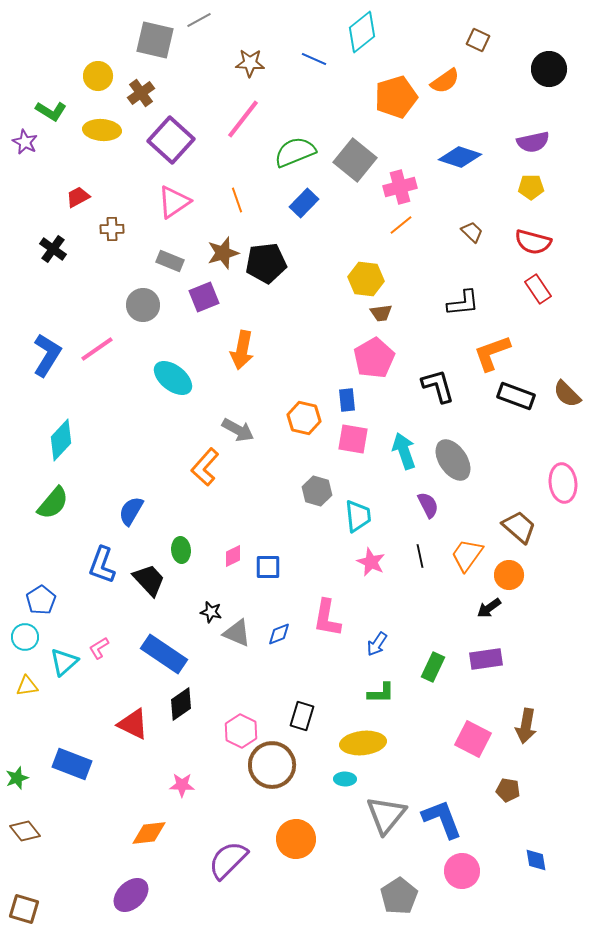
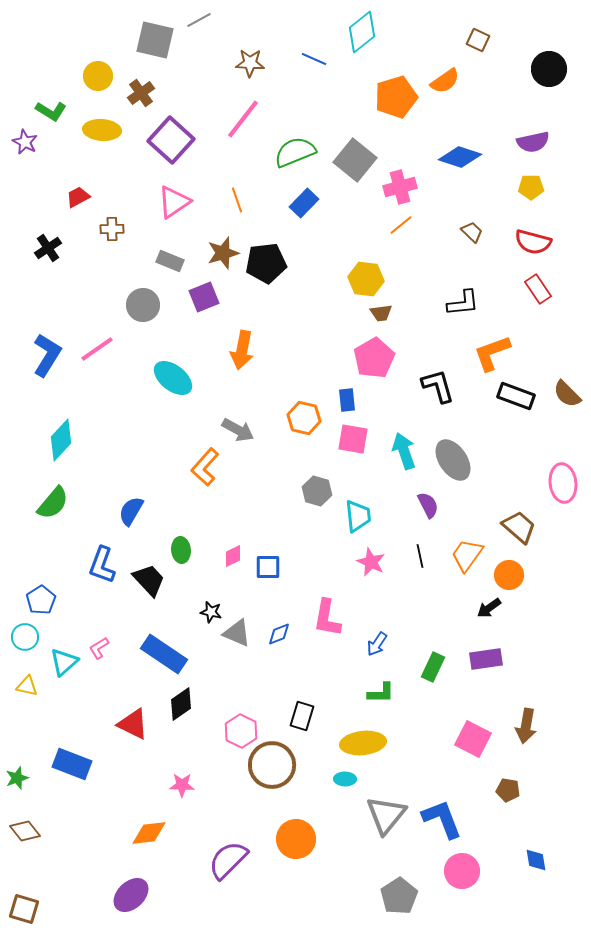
black cross at (53, 249): moved 5 px left, 1 px up; rotated 20 degrees clockwise
yellow triangle at (27, 686): rotated 20 degrees clockwise
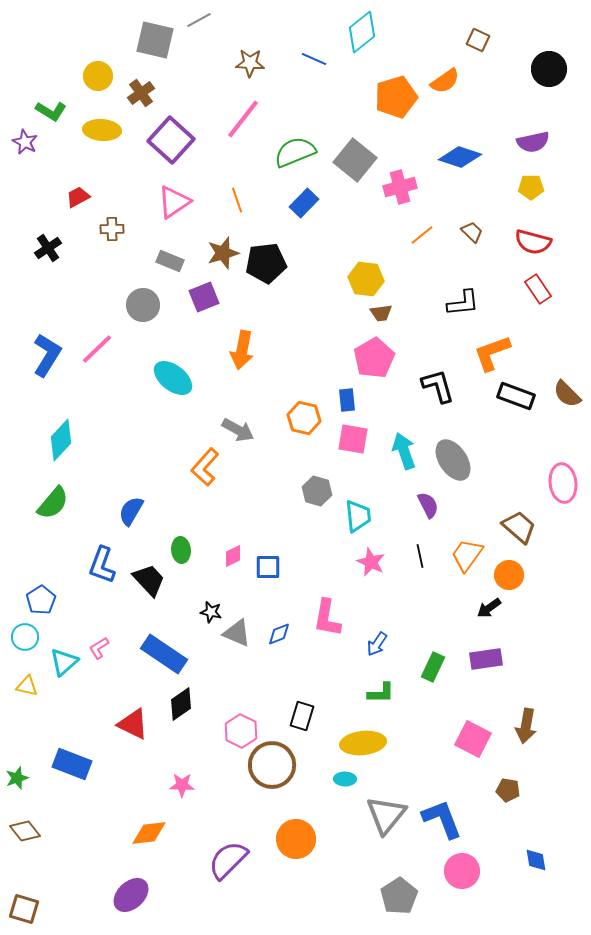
orange line at (401, 225): moved 21 px right, 10 px down
pink line at (97, 349): rotated 9 degrees counterclockwise
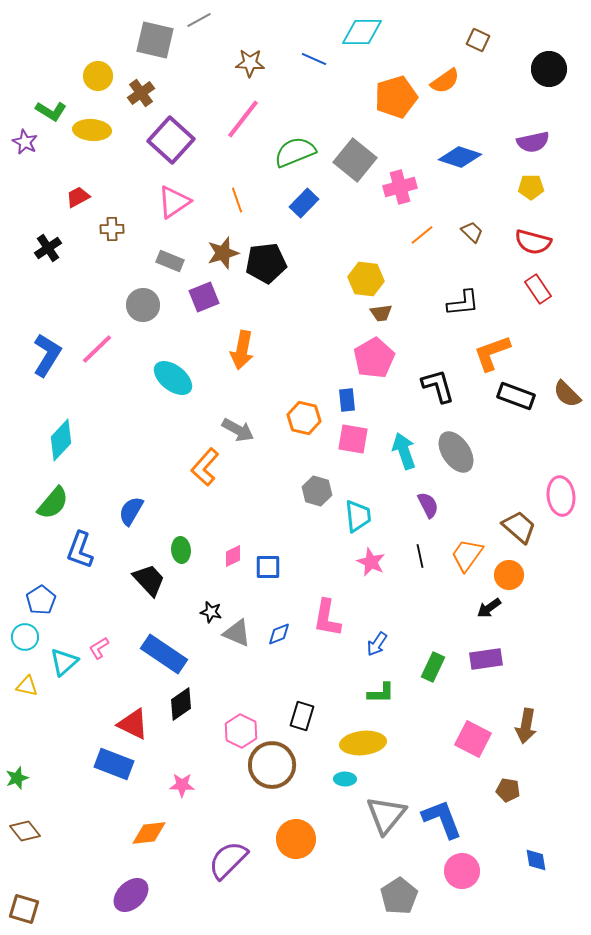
cyan diamond at (362, 32): rotated 39 degrees clockwise
yellow ellipse at (102, 130): moved 10 px left
gray ellipse at (453, 460): moved 3 px right, 8 px up
pink ellipse at (563, 483): moved 2 px left, 13 px down
blue L-shape at (102, 565): moved 22 px left, 15 px up
blue rectangle at (72, 764): moved 42 px right
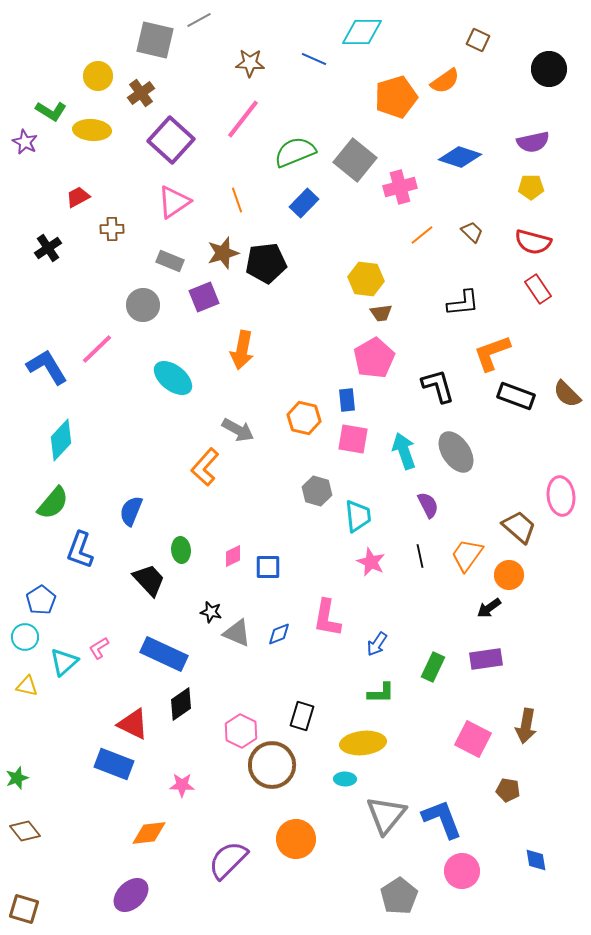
blue L-shape at (47, 355): moved 12 px down; rotated 63 degrees counterclockwise
blue semicircle at (131, 511): rotated 8 degrees counterclockwise
blue rectangle at (164, 654): rotated 9 degrees counterclockwise
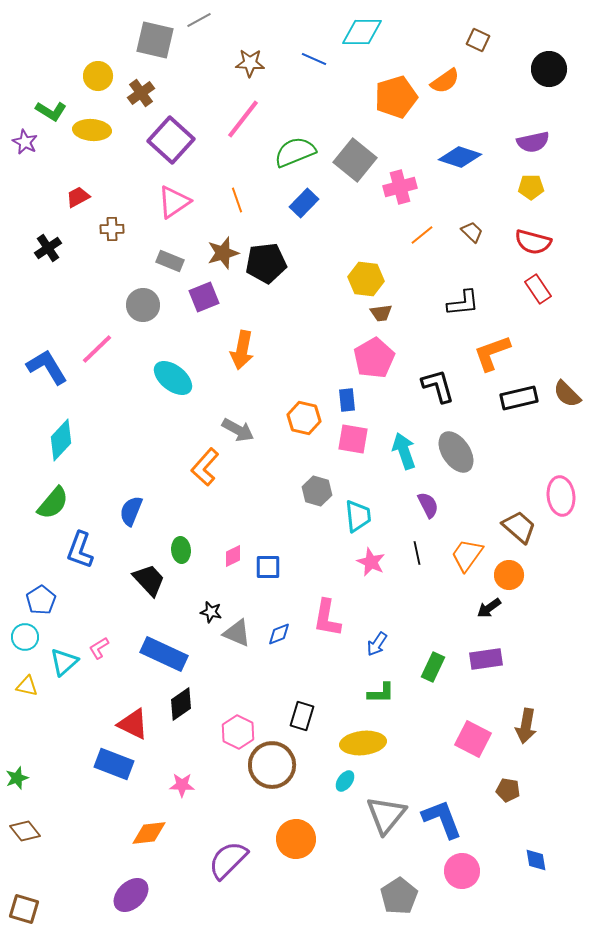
black rectangle at (516, 396): moved 3 px right, 2 px down; rotated 33 degrees counterclockwise
black line at (420, 556): moved 3 px left, 3 px up
pink hexagon at (241, 731): moved 3 px left, 1 px down
cyan ellipse at (345, 779): moved 2 px down; rotated 55 degrees counterclockwise
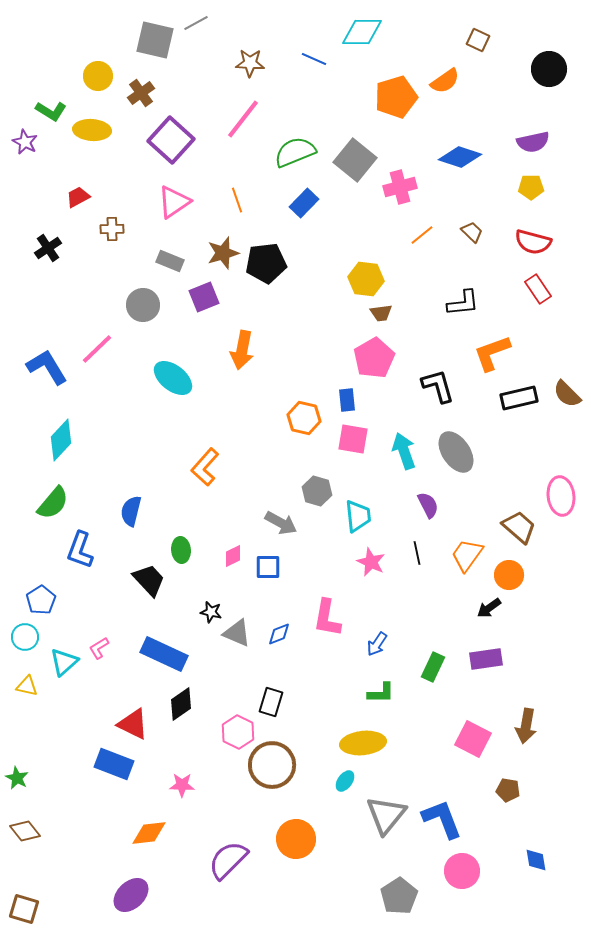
gray line at (199, 20): moved 3 px left, 3 px down
gray arrow at (238, 430): moved 43 px right, 93 px down
blue semicircle at (131, 511): rotated 8 degrees counterclockwise
black rectangle at (302, 716): moved 31 px left, 14 px up
green star at (17, 778): rotated 25 degrees counterclockwise
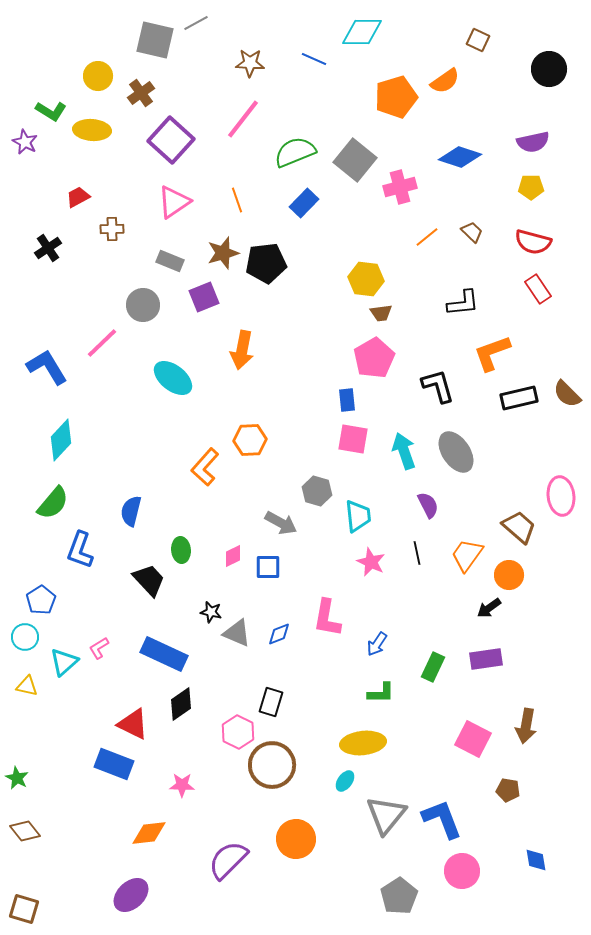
orange line at (422, 235): moved 5 px right, 2 px down
pink line at (97, 349): moved 5 px right, 6 px up
orange hexagon at (304, 418): moved 54 px left, 22 px down; rotated 16 degrees counterclockwise
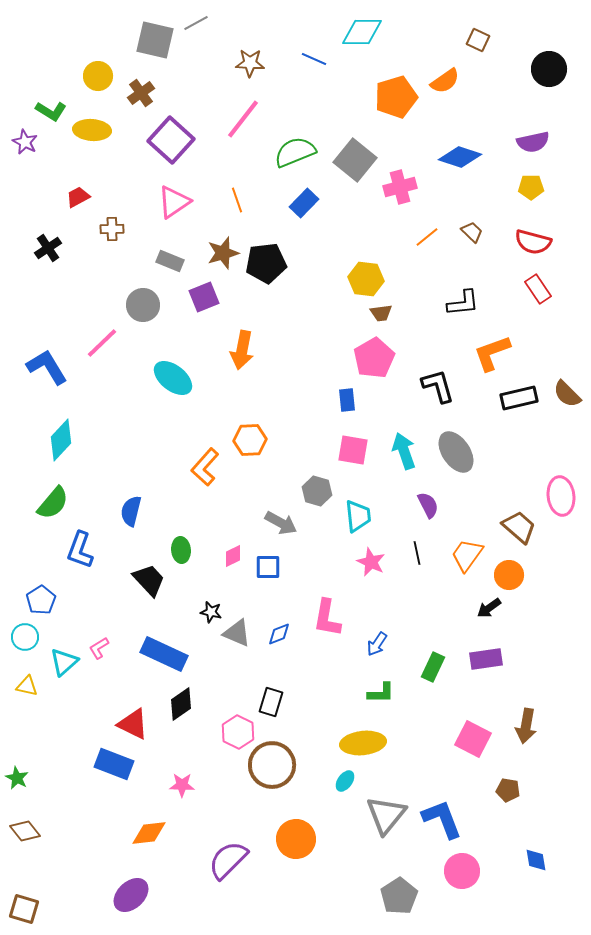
pink square at (353, 439): moved 11 px down
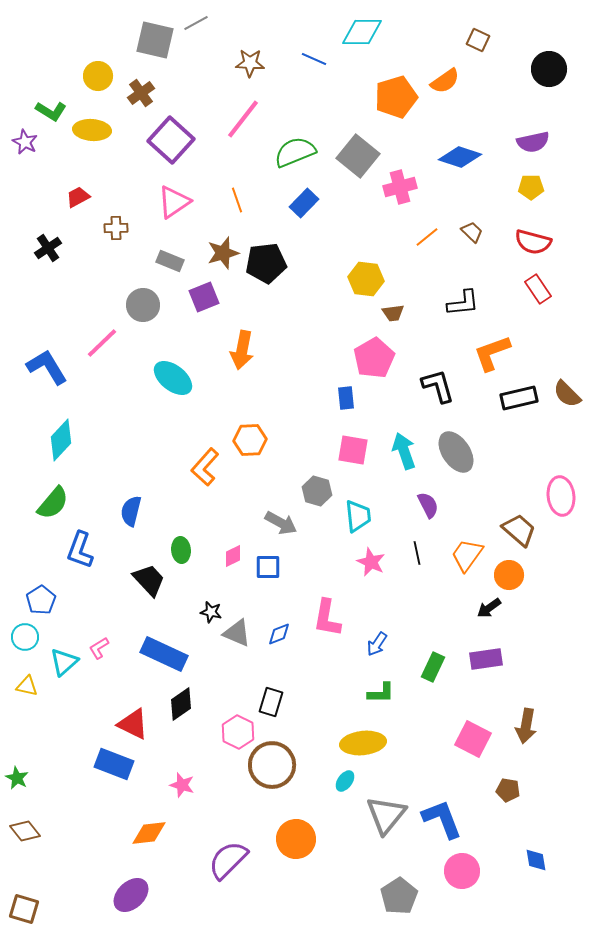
gray square at (355, 160): moved 3 px right, 4 px up
brown cross at (112, 229): moved 4 px right, 1 px up
brown trapezoid at (381, 313): moved 12 px right
blue rectangle at (347, 400): moved 1 px left, 2 px up
brown trapezoid at (519, 527): moved 3 px down
pink star at (182, 785): rotated 15 degrees clockwise
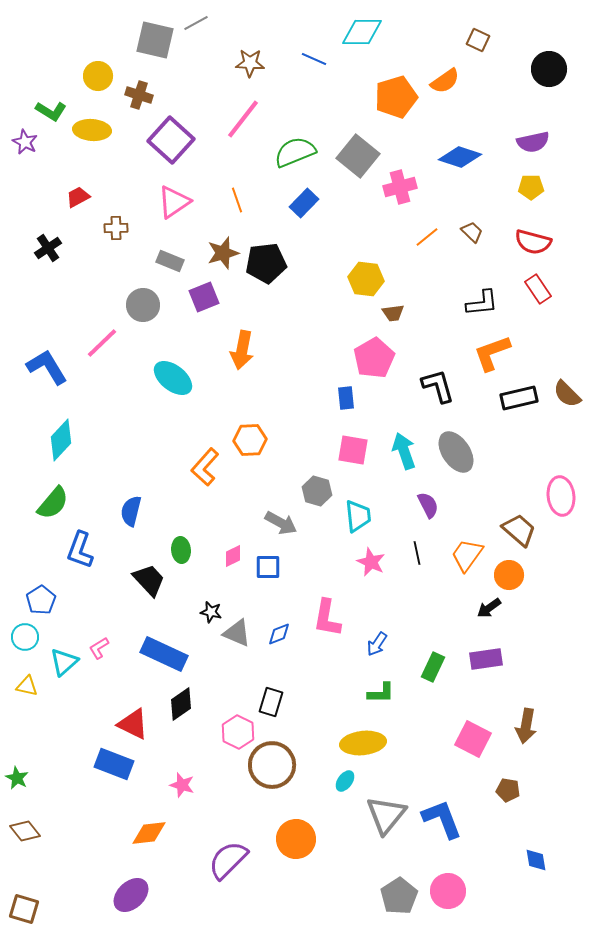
brown cross at (141, 93): moved 2 px left, 2 px down; rotated 36 degrees counterclockwise
black L-shape at (463, 303): moved 19 px right
pink circle at (462, 871): moved 14 px left, 20 px down
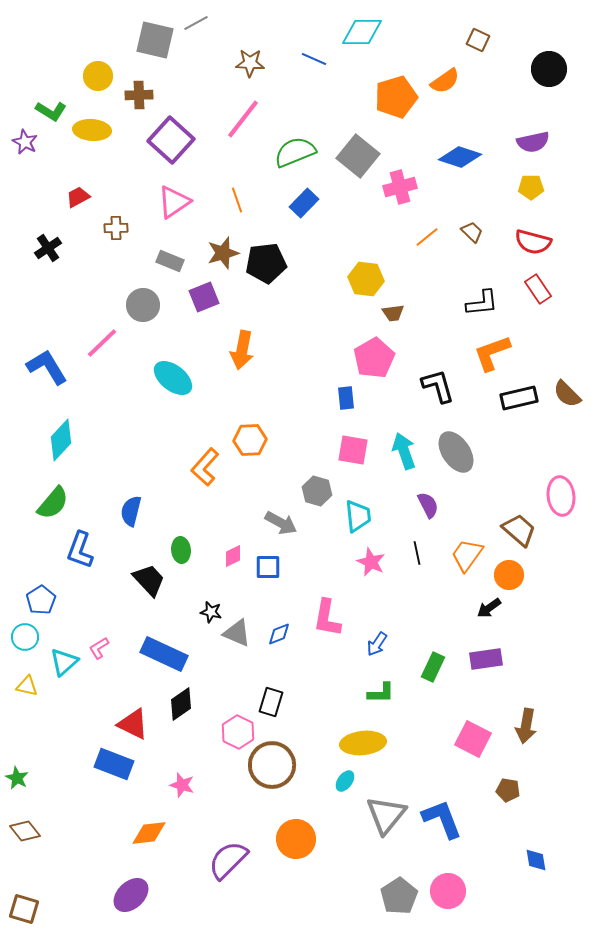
brown cross at (139, 95): rotated 20 degrees counterclockwise
